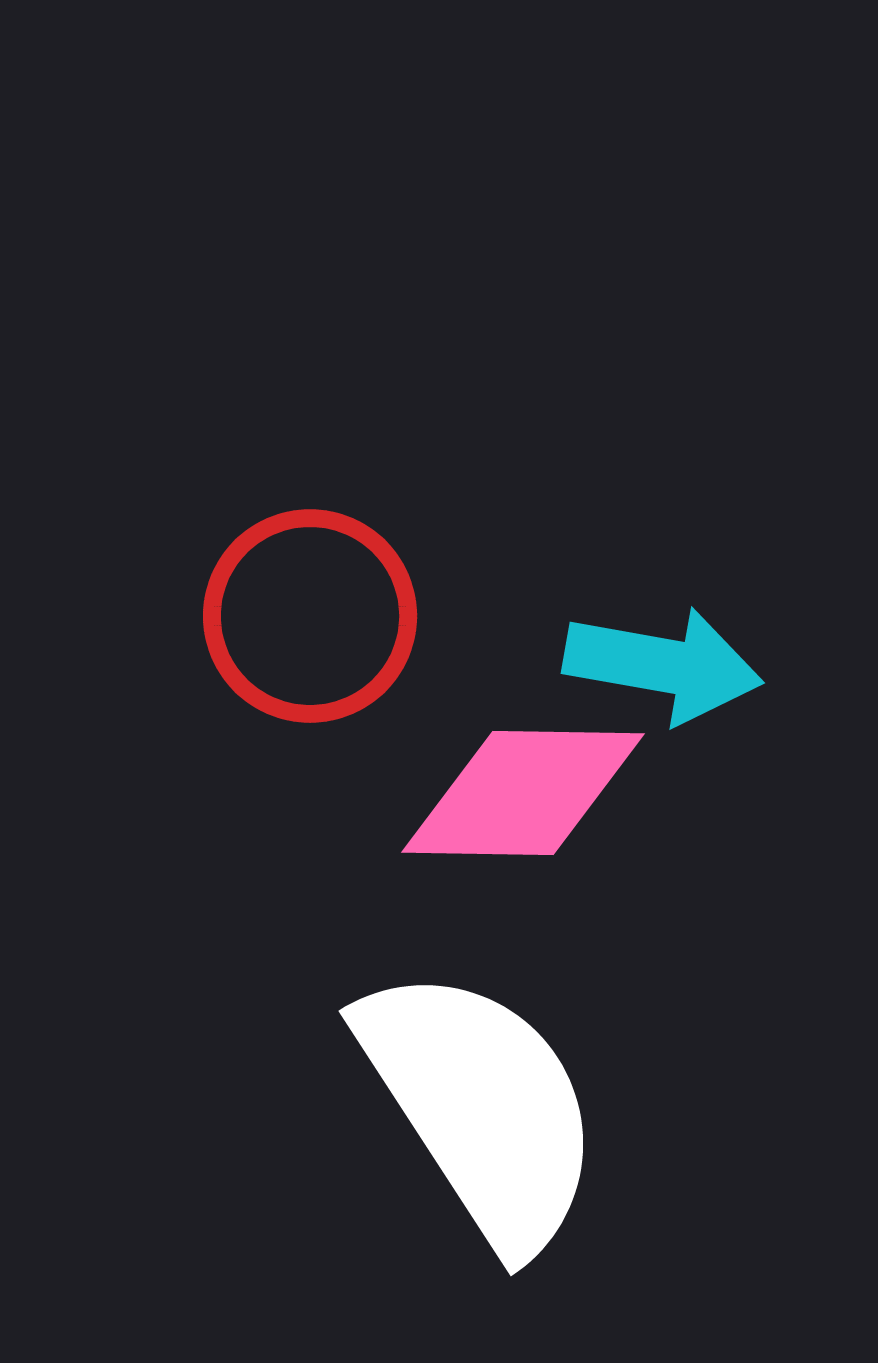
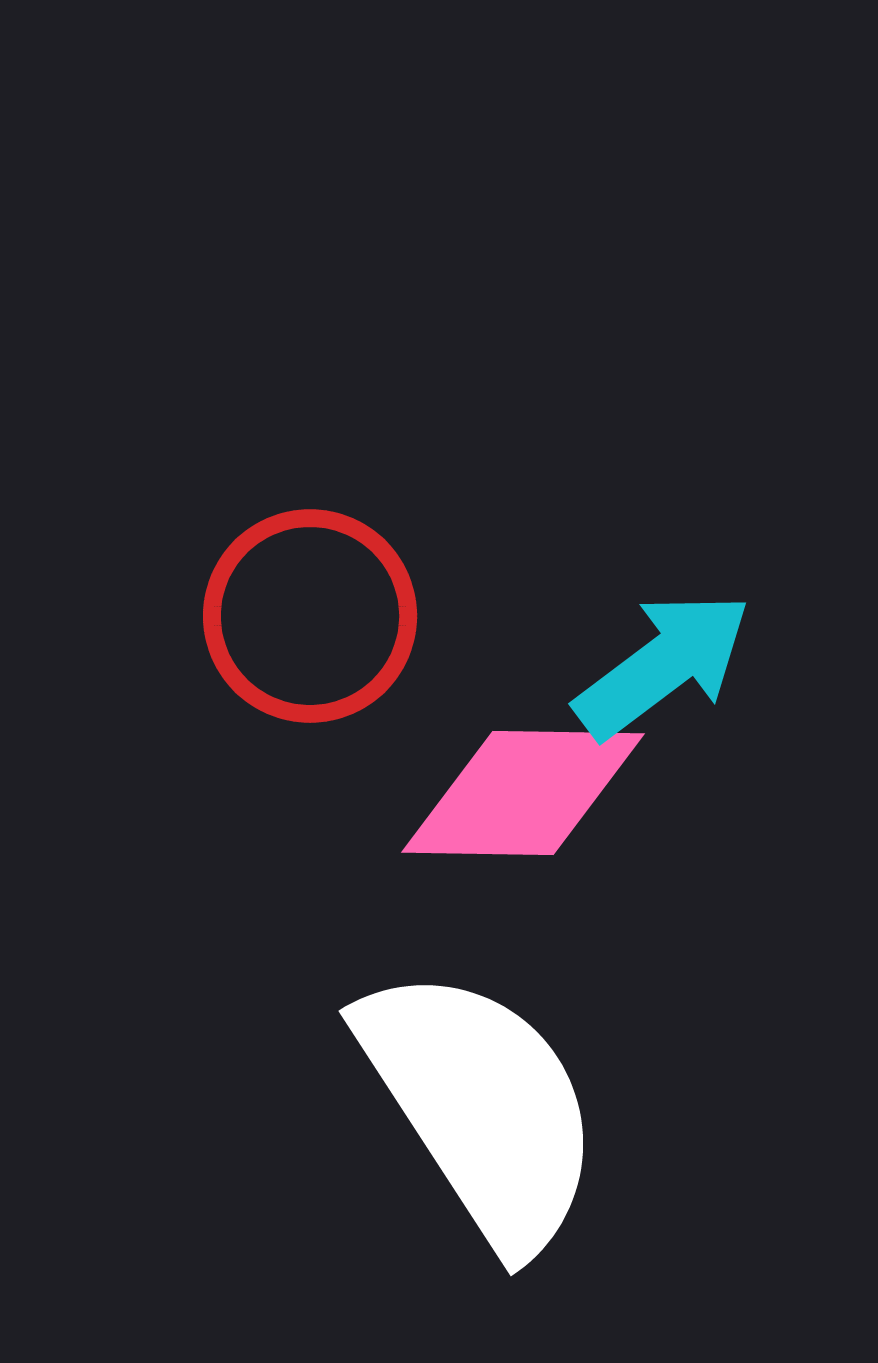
cyan arrow: rotated 47 degrees counterclockwise
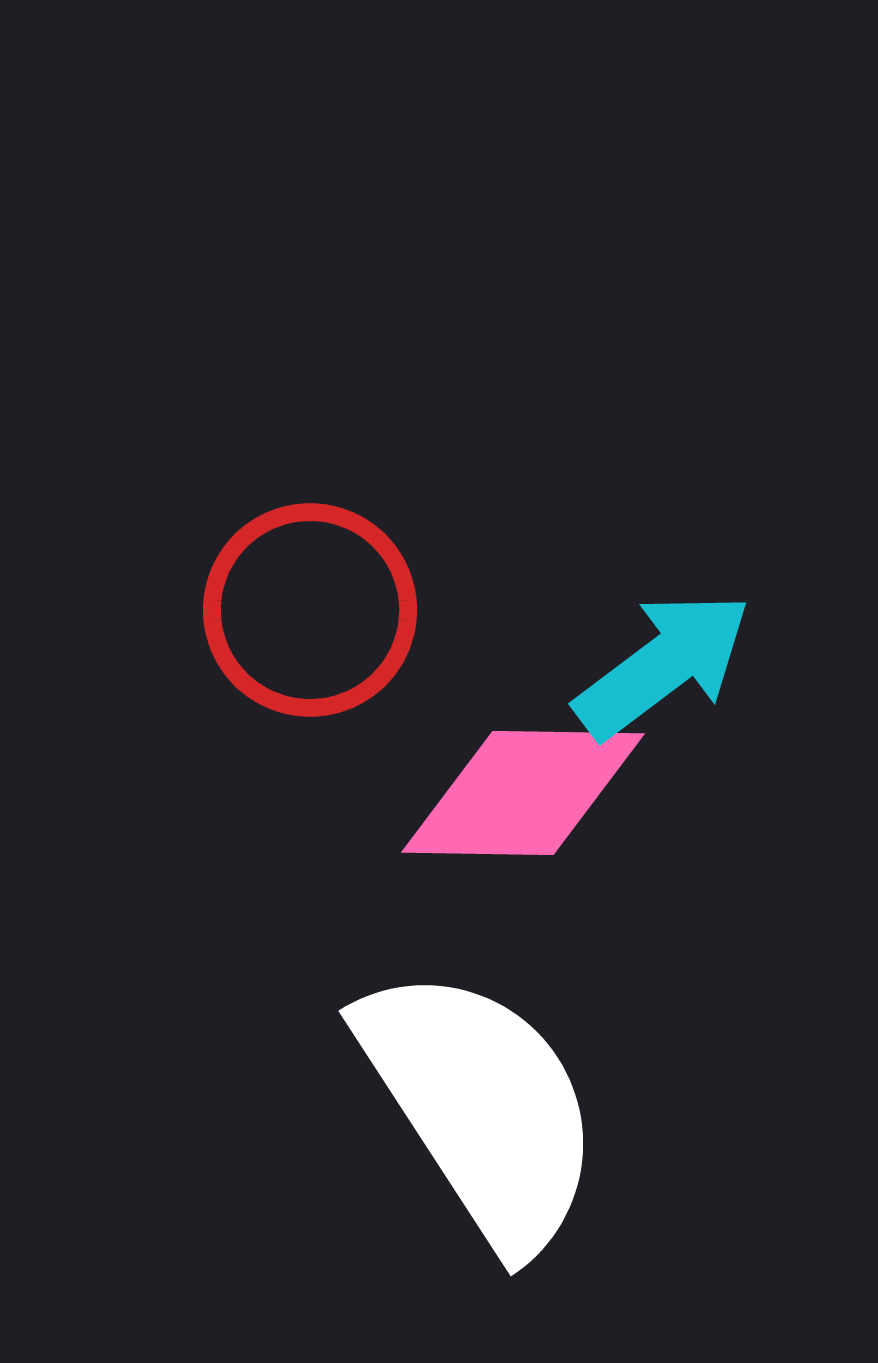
red circle: moved 6 px up
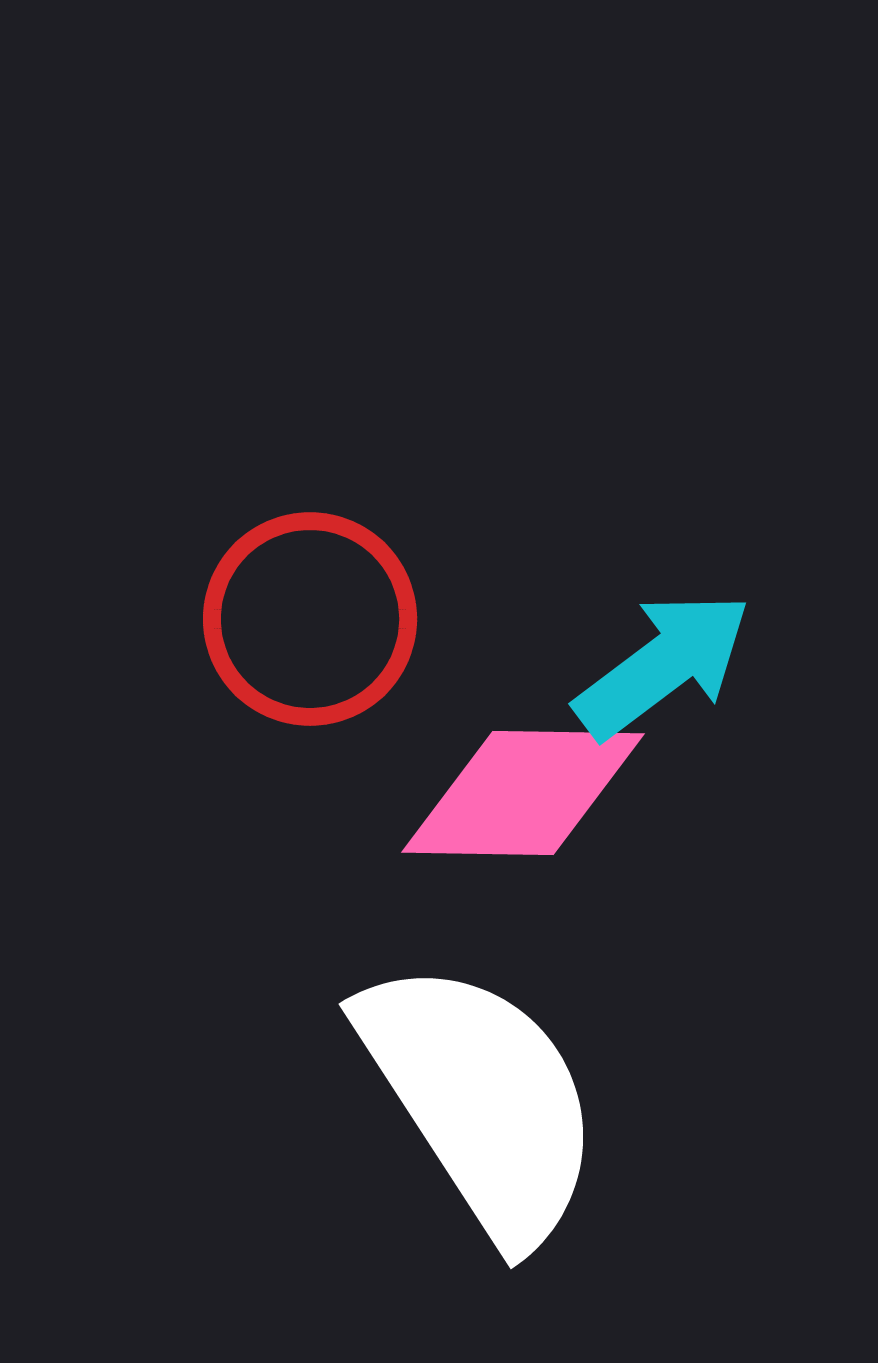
red circle: moved 9 px down
white semicircle: moved 7 px up
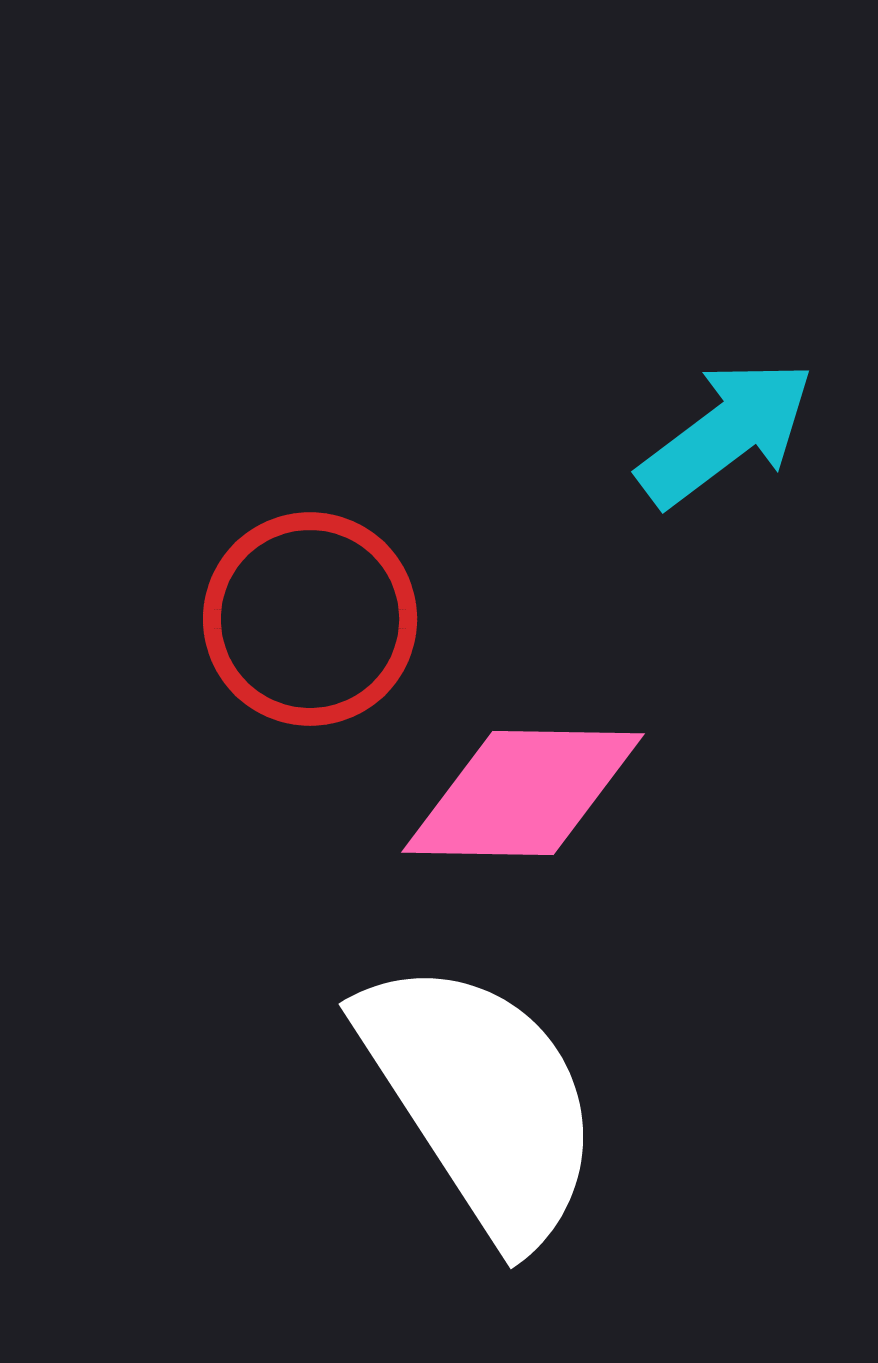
cyan arrow: moved 63 px right, 232 px up
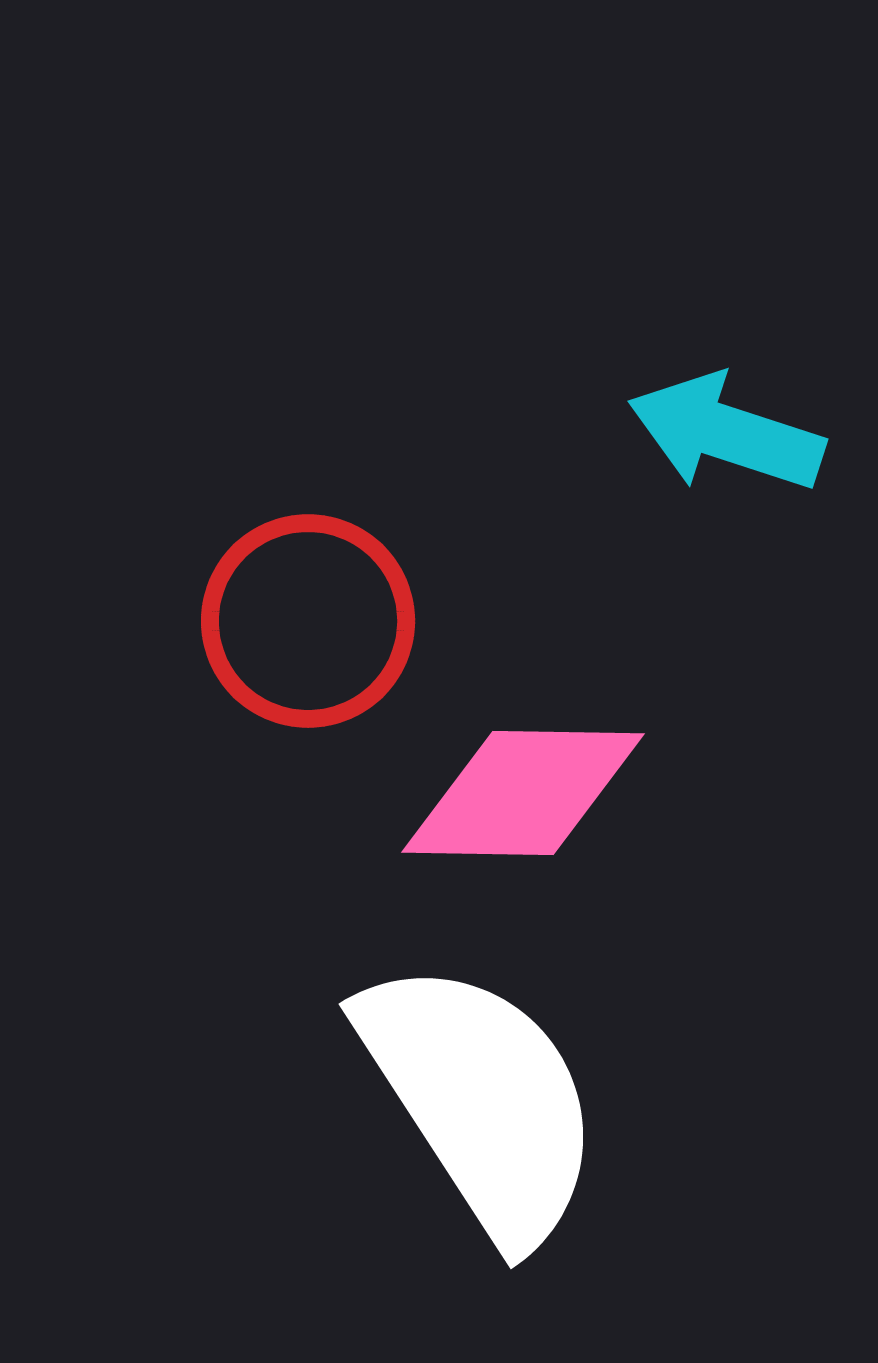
cyan arrow: rotated 125 degrees counterclockwise
red circle: moved 2 px left, 2 px down
